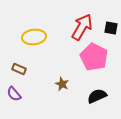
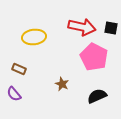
red arrow: rotated 72 degrees clockwise
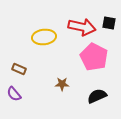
black square: moved 2 px left, 5 px up
yellow ellipse: moved 10 px right
brown star: rotated 24 degrees counterclockwise
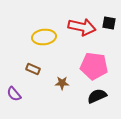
pink pentagon: moved 9 px down; rotated 20 degrees counterclockwise
brown rectangle: moved 14 px right
brown star: moved 1 px up
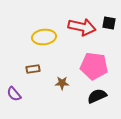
brown rectangle: rotated 32 degrees counterclockwise
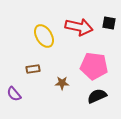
red arrow: moved 3 px left
yellow ellipse: moved 1 px up; rotated 65 degrees clockwise
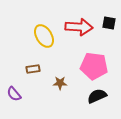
red arrow: rotated 8 degrees counterclockwise
brown star: moved 2 px left
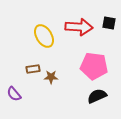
brown star: moved 9 px left, 6 px up
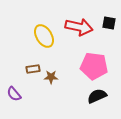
red arrow: rotated 8 degrees clockwise
